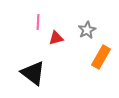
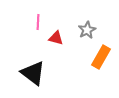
red triangle: rotated 28 degrees clockwise
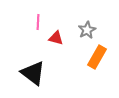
orange rectangle: moved 4 px left
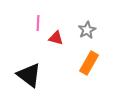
pink line: moved 1 px down
orange rectangle: moved 8 px left, 6 px down
black triangle: moved 4 px left, 2 px down
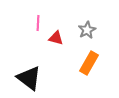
black triangle: moved 3 px down
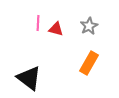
gray star: moved 2 px right, 4 px up
red triangle: moved 9 px up
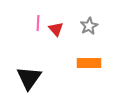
red triangle: rotated 35 degrees clockwise
orange rectangle: rotated 60 degrees clockwise
black triangle: rotated 28 degrees clockwise
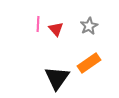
pink line: moved 1 px down
orange rectangle: rotated 35 degrees counterclockwise
black triangle: moved 28 px right
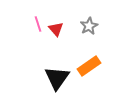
pink line: rotated 21 degrees counterclockwise
orange rectangle: moved 3 px down
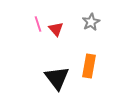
gray star: moved 2 px right, 4 px up
orange rectangle: rotated 45 degrees counterclockwise
black triangle: rotated 12 degrees counterclockwise
